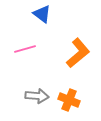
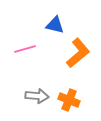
blue triangle: moved 13 px right, 11 px down; rotated 24 degrees counterclockwise
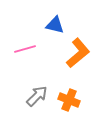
gray arrow: rotated 50 degrees counterclockwise
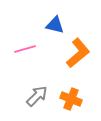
orange cross: moved 2 px right, 1 px up
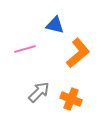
gray arrow: moved 2 px right, 4 px up
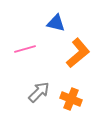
blue triangle: moved 1 px right, 2 px up
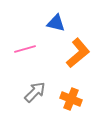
gray arrow: moved 4 px left
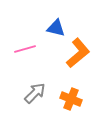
blue triangle: moved 5 px down
gray arrow: moved 1 px down
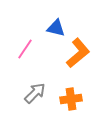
pink line: rotated 40 degrees counterclockwise
orange cross: rotated 30 degrees counterclockwise
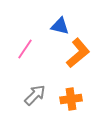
blue triangle: moved 4 px right, 2 px up
gray arrow: moved 2 px down
